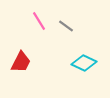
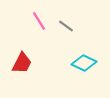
red trapezoid: moved 1 px right, 1 px down
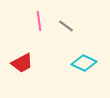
pink line: rotated 24 degrees clockwise
red trapezoid: rotated 35 degrees clockwise
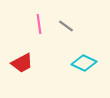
pink line: moved 3 px down
